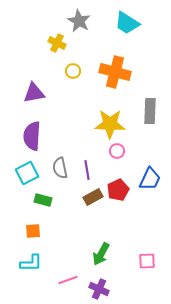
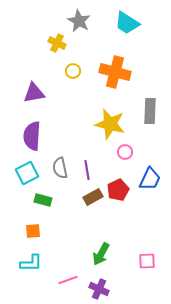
yellow star: rotated 12 degrees clockwise
pink circle: moved 8 px right, 1 px down
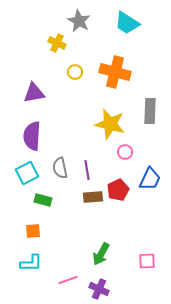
yellow circle: moved 2 px right, 1 px down
brown rectangle: rotated 24 degrees clockwise
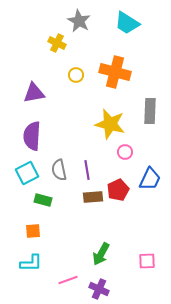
yellow circle: moved 1 px right, 3 px down
gray semicircle: moved 1 px left, 2 px down
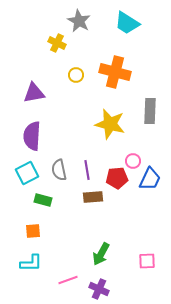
pink circle: moved 8 px right, 9 px down
red pentagon: moved 1 px left, 12 px up; rotated 20 degrees clockwise
